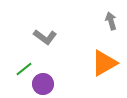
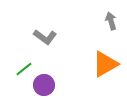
orange triangle: moved 1 px right, 1 px down
purple circle: moved 1 px right, 1 px down
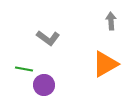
gray arrow: rotated 12 degrees clockwise
gray L-shape: moved 3 px right, 1 px down
green line: rotated 48 degrees clockwise
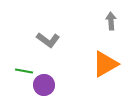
gray L-shape: moved 2 px down
green line: moved 2 px down
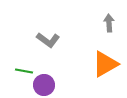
gray arrow: moved 2 px left, 2 px down
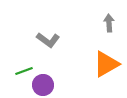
orange triangle: moved 1 px right
green line: rotated 30 degrees counterclockwise
purple circle: moved 1 px left
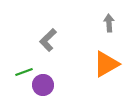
gray L-shape: rotated 100 degrees clockwise
green line: moved 1 px down
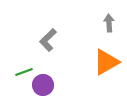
orange triangle: moved 2 px up
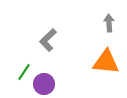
orange triangle: rotated 36 degrees clockwise
green line: rotated 36 degrees counterclockwise
purple circle: moved 1 px right, 1 px up
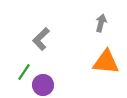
gray arrow: moved 8 px left; rotated 18 degrees clockwise
gray L-shape: moved 7 px left, 1 px up
purple circle: moved 1 px left, 1 px down
